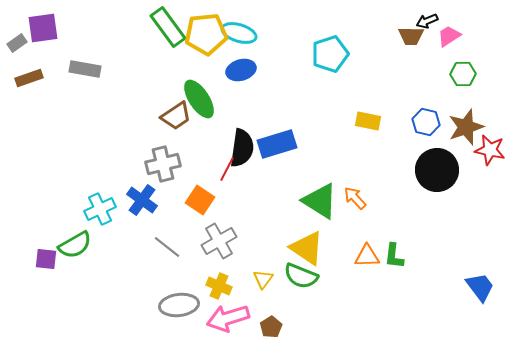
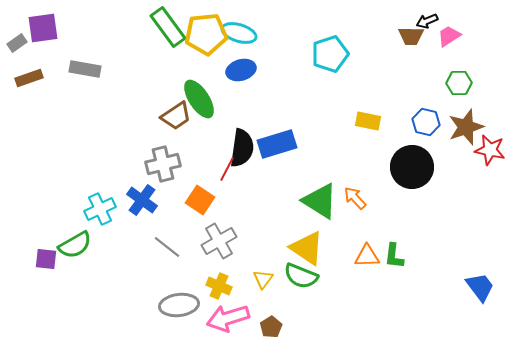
green hexagon at (463, 74): moved 4 px left, 9 px down
black circle at (437, 170): moved 25 px left, 3 px up
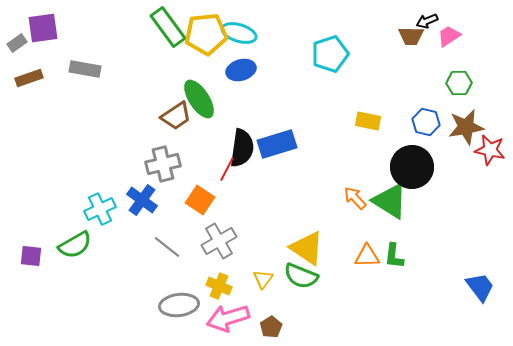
brown star at (466, 127): rotated 9 degrees clockwise
green triangle at (320, 201): moved 70 px right
purple square at (46, 259): moved 15 px left, 3 px up
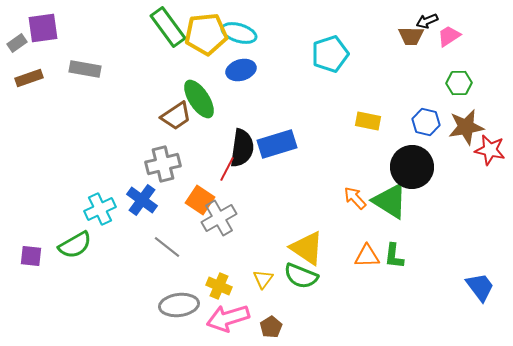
gray cross at (219, 241): moved 23 px up
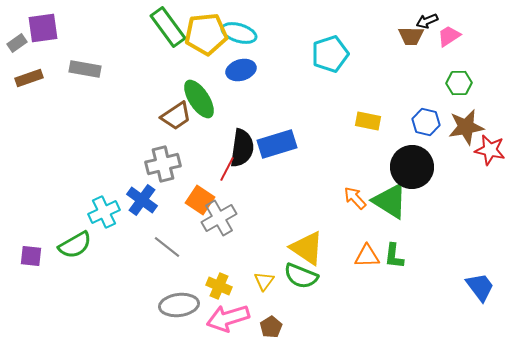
cyan cross at (100, 209): moved 4 px right, 3 px down
yellow triangle at (263, 279): moved 1 px right, 2 px down
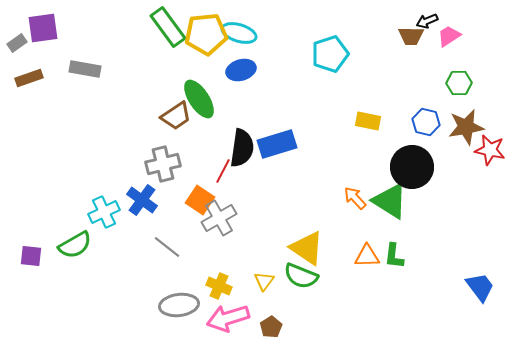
red line at (227, 169): moved 4 px left, 2 px down
